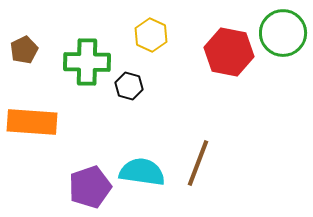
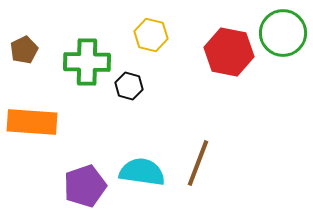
yellow hexagon: rotated 12 degrees counterclockwise
purple pentagon: moved 5 px left, 1 px up
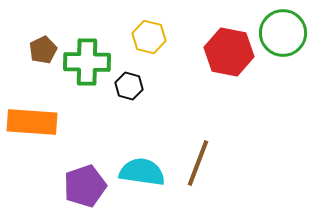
yellow hexagon: moved 2 px left, 2 px down
brown pentagon: moved 19 px right
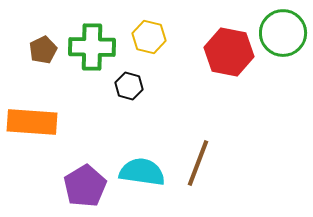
green cross: moved 5 px right, 15 px up
purple pentagon: rotated 12 degrees counterclockwise
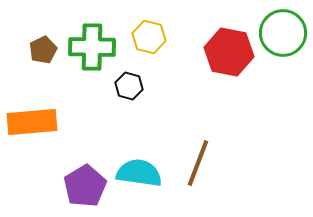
orange rectangle: rotated 9 degrees counterclockwise
cyan semicircle: moved 3 px left, 1 px down
